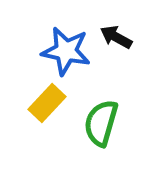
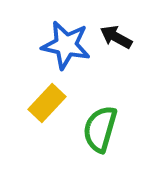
blue star: moved 6 px up
green semicircle: moved 1 px left, 6 px down
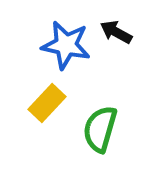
black arrow: moved 5 px up
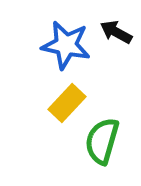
yellow rectangle: moved 20 px right
green semicircle: moved 2 px right, 12 px down
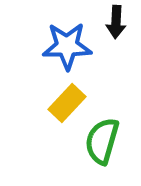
black arrow: moved 10 px up; rotated 116 degrees counterclockwise
blue star: moved 1 px right, 1 px down; rotated 12 degrees counterclockwise
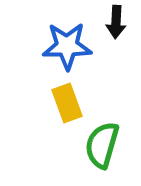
yellow rectangle: rotated 63 degrees counterclockwise
green semicircle: moved 4 px down
